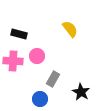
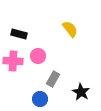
pink circle: moved 1 px right
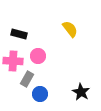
gray rectangle: moved 26 px left
blue circle: moved 5 px up
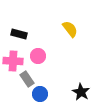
gray rectangle: rotated 63 degrees counterclockwise
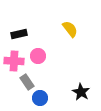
black rectangle: rotated 28 degrees counterclockwise
pink cross: moved 1 px right
gray rectangle: moved 3 px down
blue circle: moved 4 px down
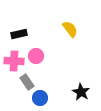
pink circle: moved 2 px left
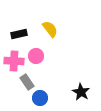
yellow semicircle: moved 20 px left
